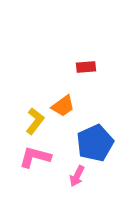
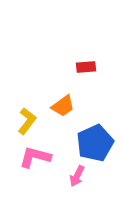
yellow L-shape: moved 8 px left
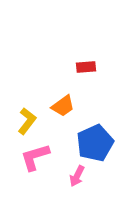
pink L-shape: rotated 32 degrees counterclockwise
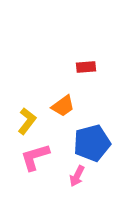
blue pentagon: moved 3 px left; rotated 9 degrees clockwise
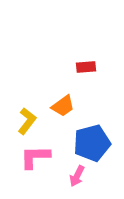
pink L-shape: rotated 16 degrees clockwise
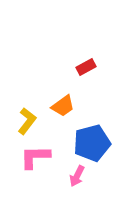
red rectangle: rotated 24 degrees counterclockwise
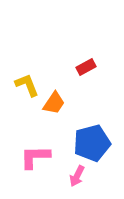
orange trapezoid: moved 9 px left, 3 px up; rotated 20 degrees counterclockwise
yellow L-shape: moved 36 px up; rotated 60 degrees counterclockwise
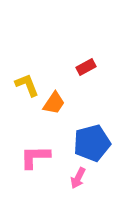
pink arrow: moved 1 px right, 2 px down
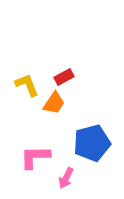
red rectangle: moved 22 px left, 10 px down
pink arrow: moved 12 px left
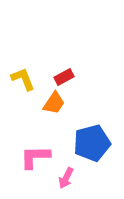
yellow L-shape: moved 4 px left, 6 px up
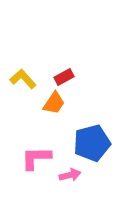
yellow L-shape: rotated 20 degrees counterclockwise
pink L-shape: moved 1 px right, 1 px down
pink arrow: moved 4 px right, 3 px up; rotated 130 degrees counterclockwise
